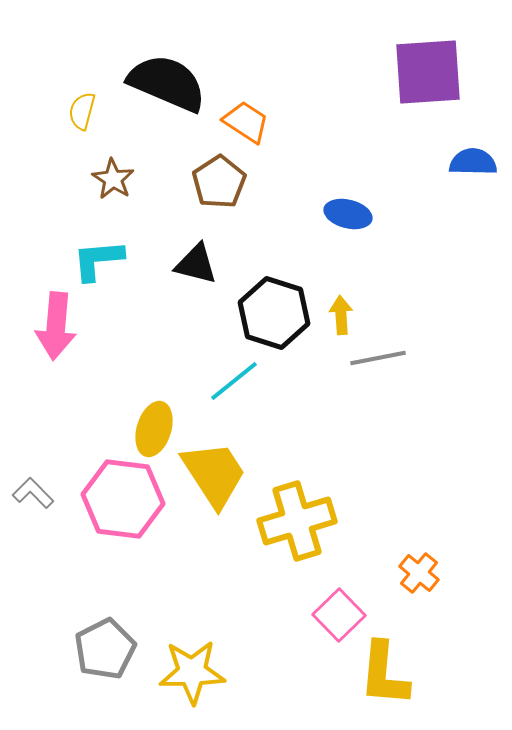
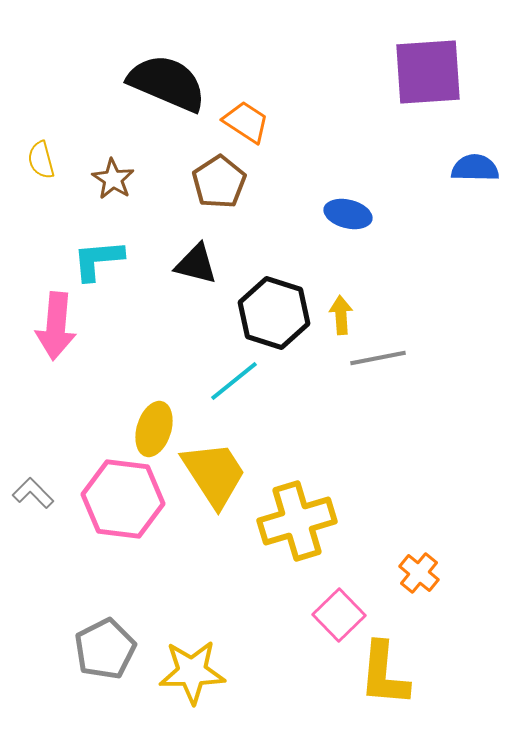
yellow semicircle: moved 41 px left, 49 px down; rotated 30 degrees counterclockwise
blue semicircle: moved 2 px right, 6 px down
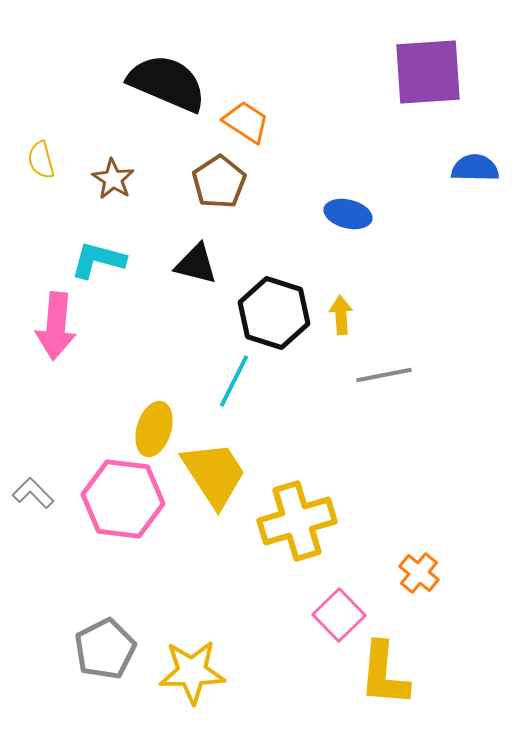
cyan L-shape: rotated 20 degrees clockwise
gray line: moved 6 px right, 17 px down
cyan line: rotated 24 degrees counterclockwise
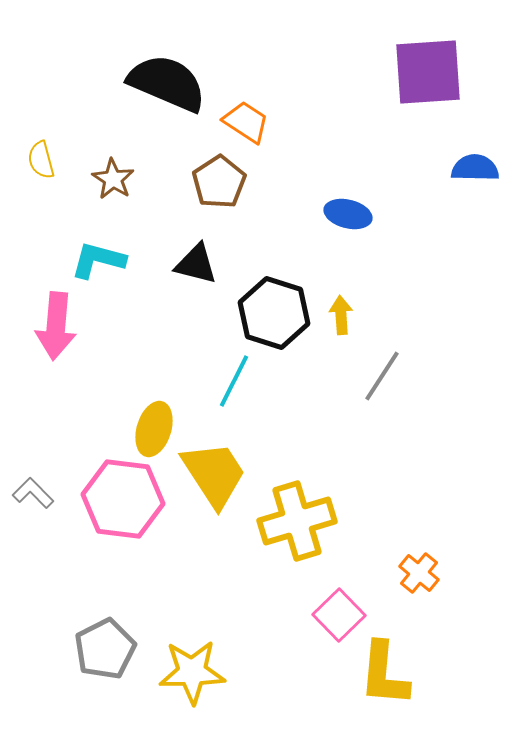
gray line: moved 2 px left, 1 px down; rotated 46 degrees counterclockwise
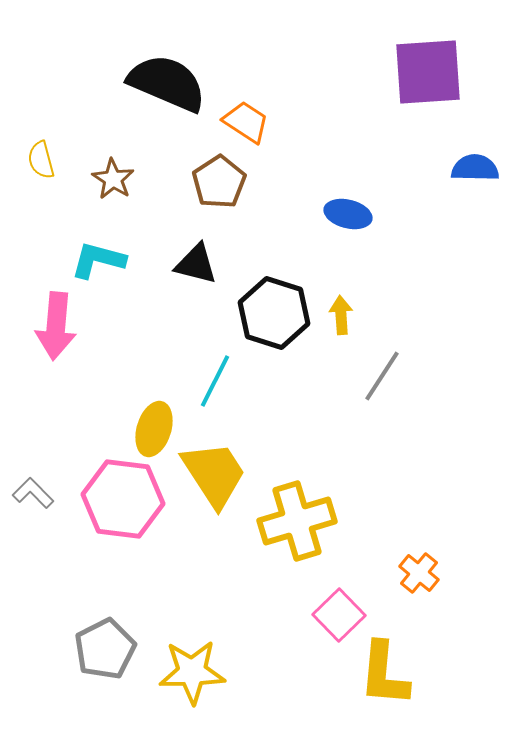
cyan line: moved 19 px left
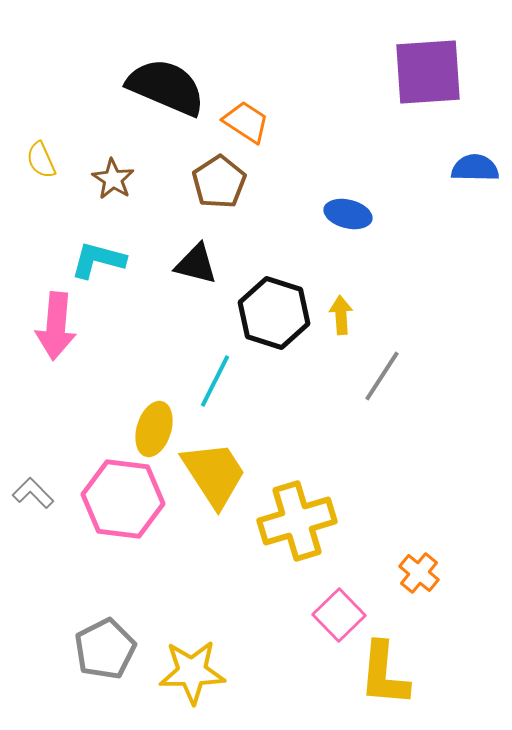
black semicircle: moved 1 px left, 4 px down
yellow semicircle: rotated 9 degrees counterclockwise
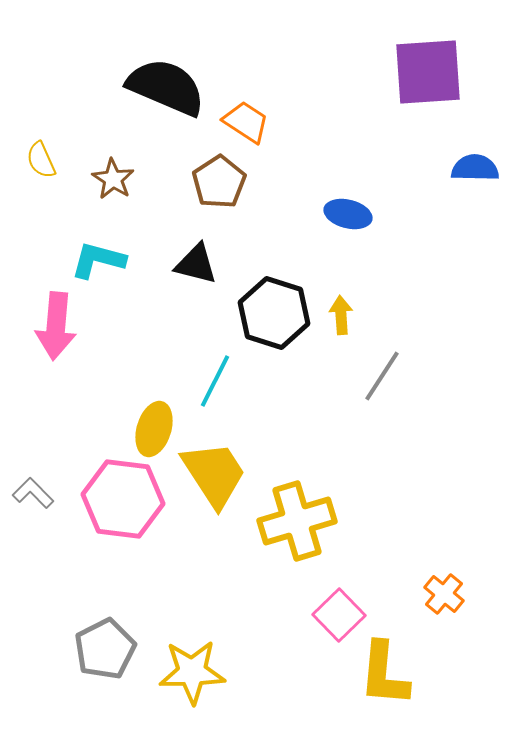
orange cross: moved 25 px right, 21 px down
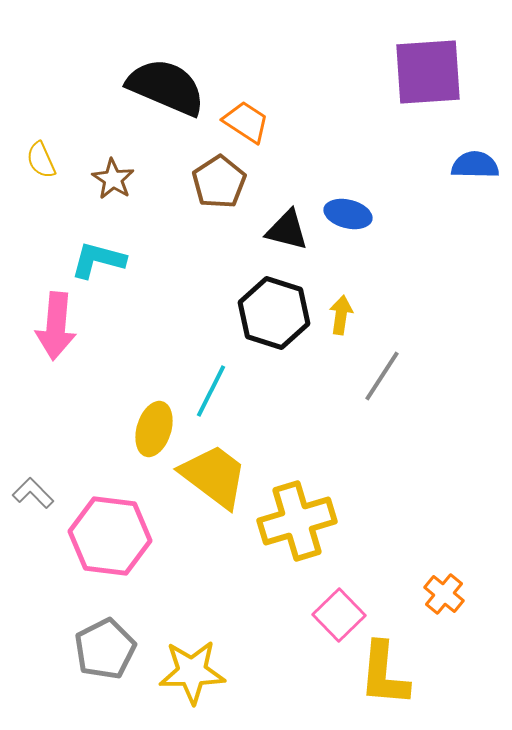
blue semicircle: moved 3 px up
black triangle: moved 91 px right, 34 px up
yellow arrow: rotated 12 degrees clockwise
cyan line: moved 4 px left, 10 px down
yellow trapezoid: moved 2 px down; rotated 20 degrees counterclockwise
pink hexagon: moved 13 px left, 37 px down
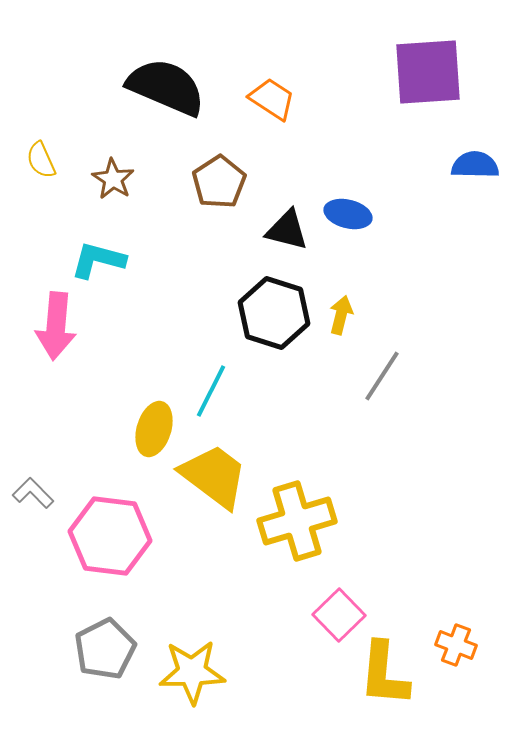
orange trapezoid: moved 26 px right, 23 px up
yellow arrow: rotated 6 degrees clockwise
orange cross: moved 12 px right, 51 px down; rotated 18 degrees counterclockwise
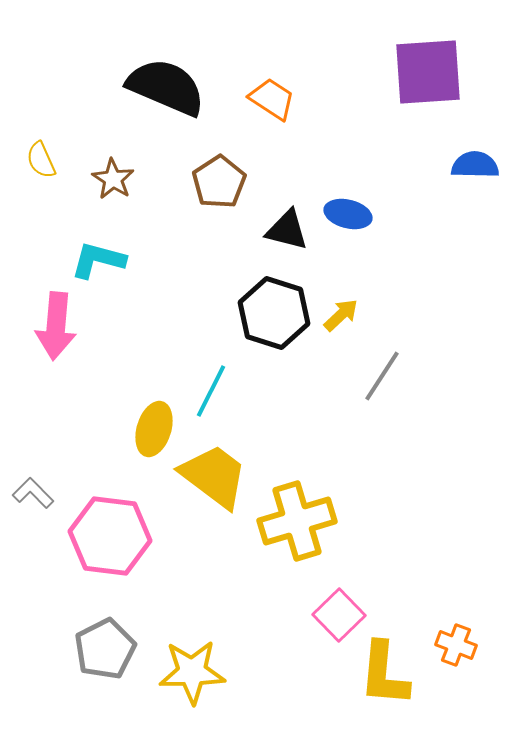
yellow arrow: rotated 33 degrees clockwise
